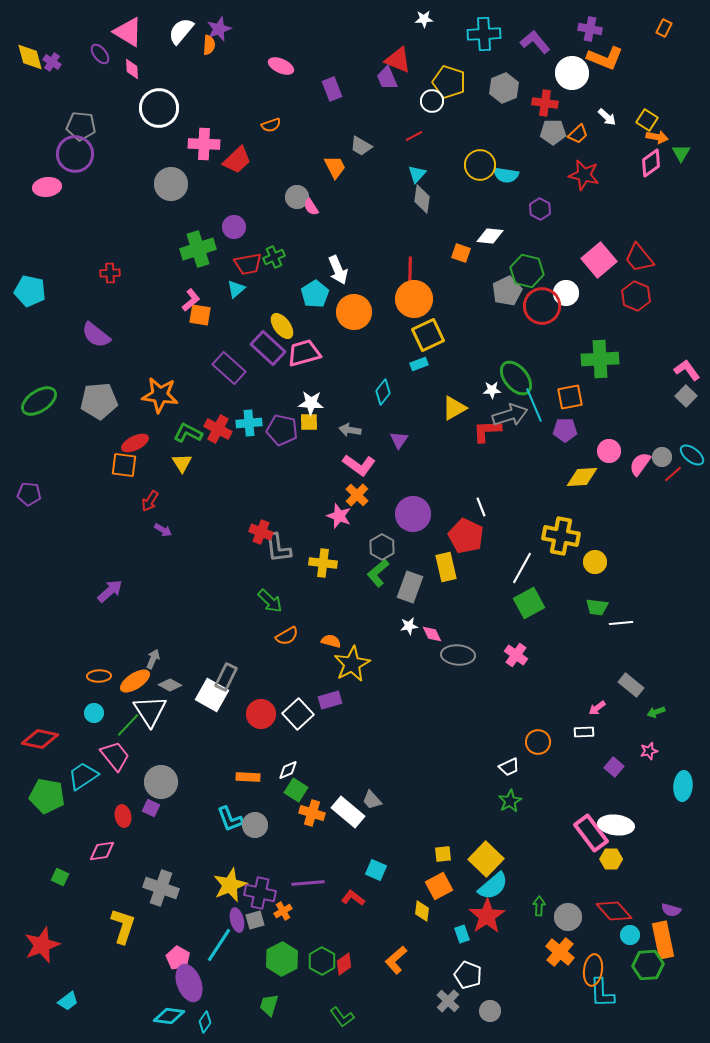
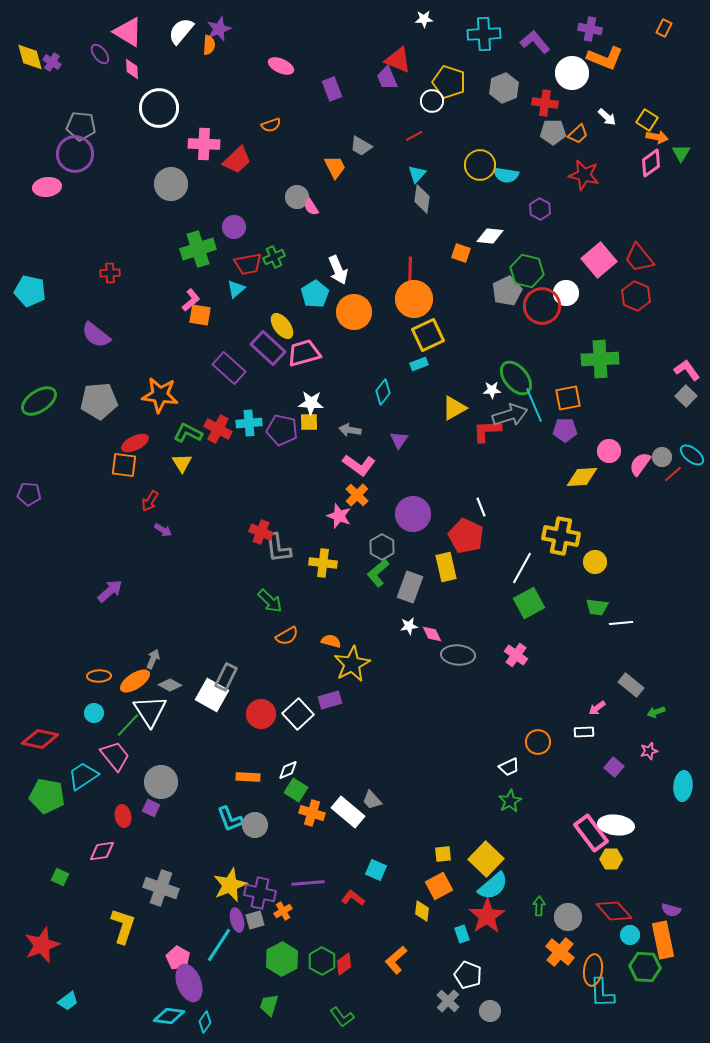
orange square at (570, 397): moved 2 px left, 1 px down
green hexagon at (648, 965): moved 3 px left, 2 px down; rotated 8 degrees clockwise
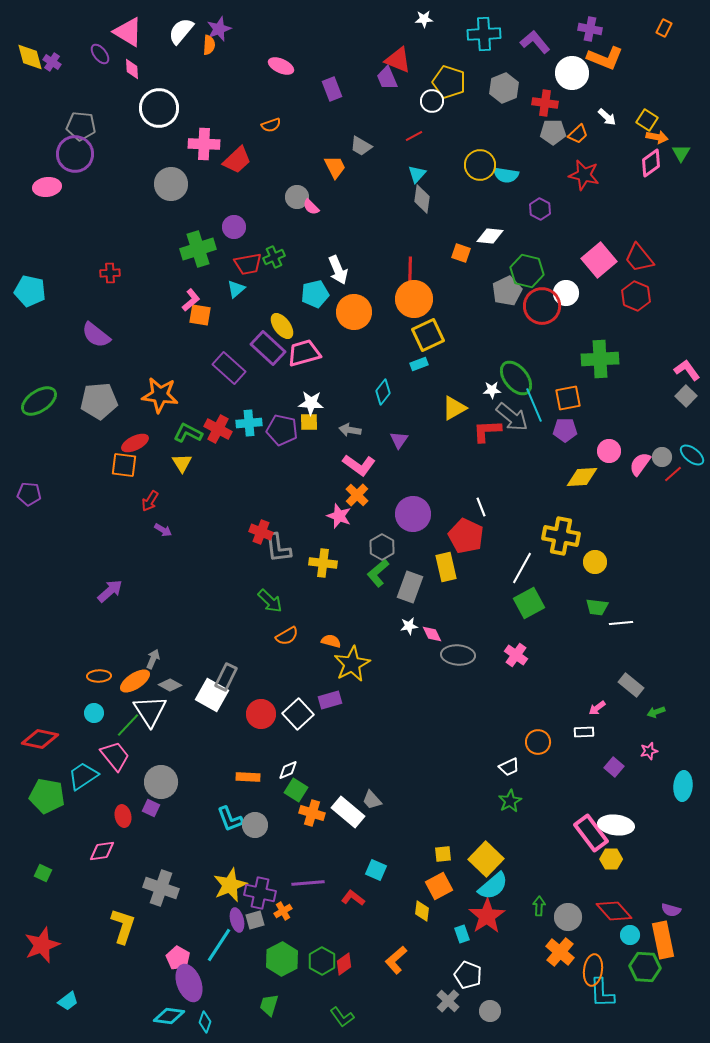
pink semicircle at (311, 207): rotated 12 degrees counterclockwise
cyan pentagon at (315, 294): rotated 20 degrees clockwise
gray arrow at (510, 415): moved 2 px right, 2 px down; rotated 56 degrees clockwise
green square at (60, 877): moved 17 px left, 4 px up
cyan diamond at (205, 1022): rotated 15 degrees counterclockwise
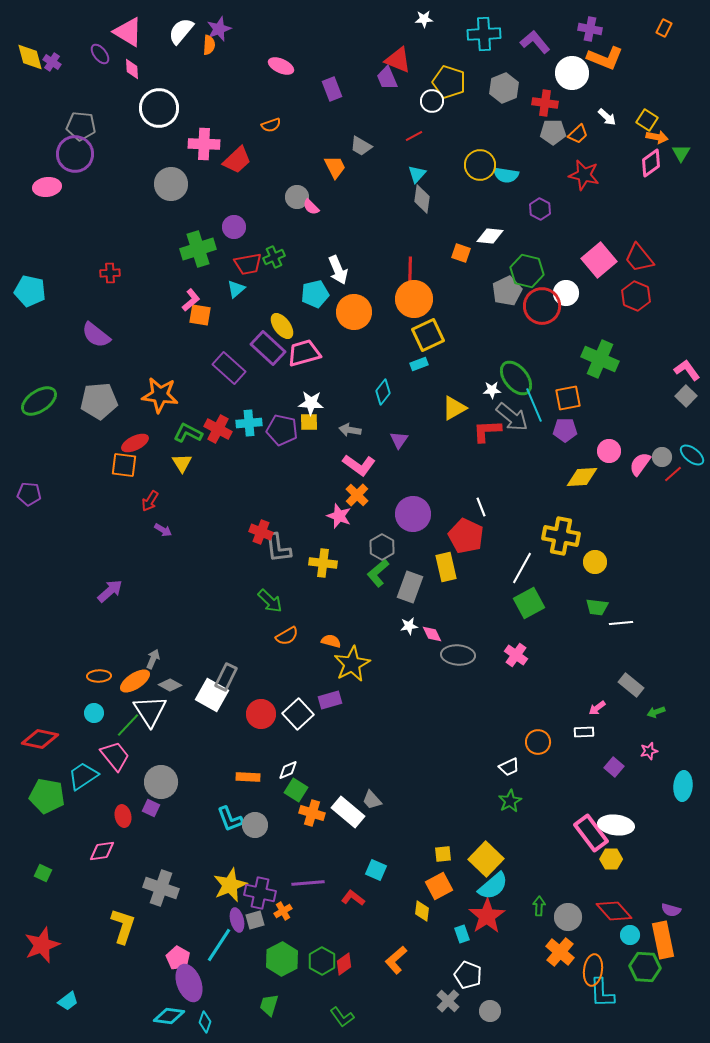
green cross at (600, 359): rotated 27 degrees clockwise
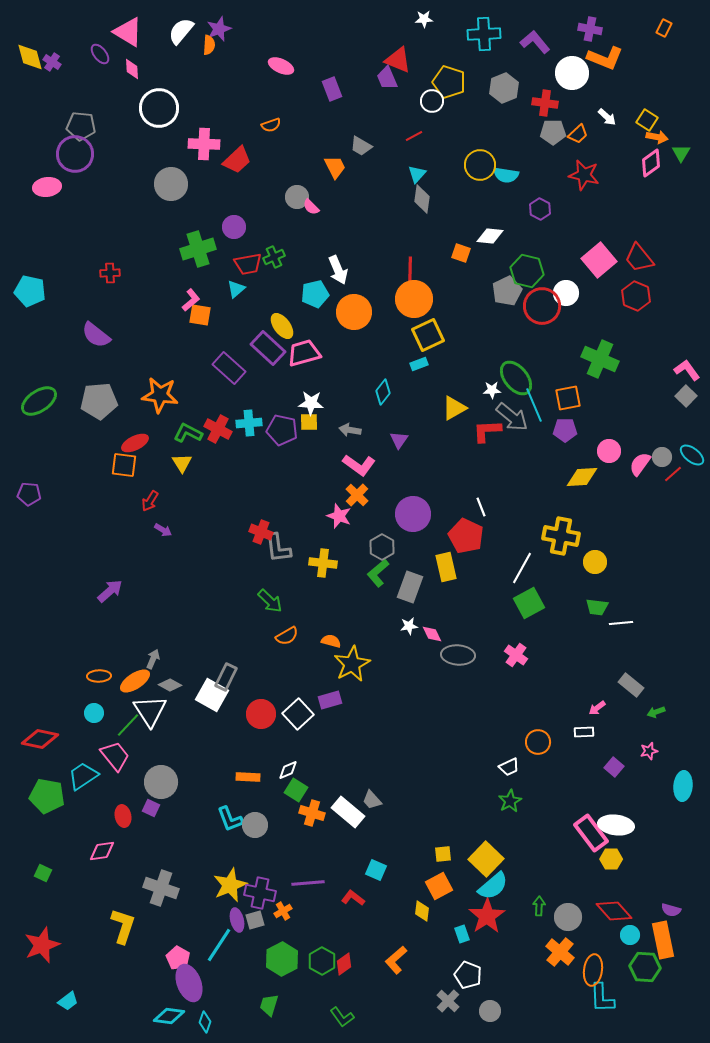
cyan L-shape at (602, 993): moved 5 px down
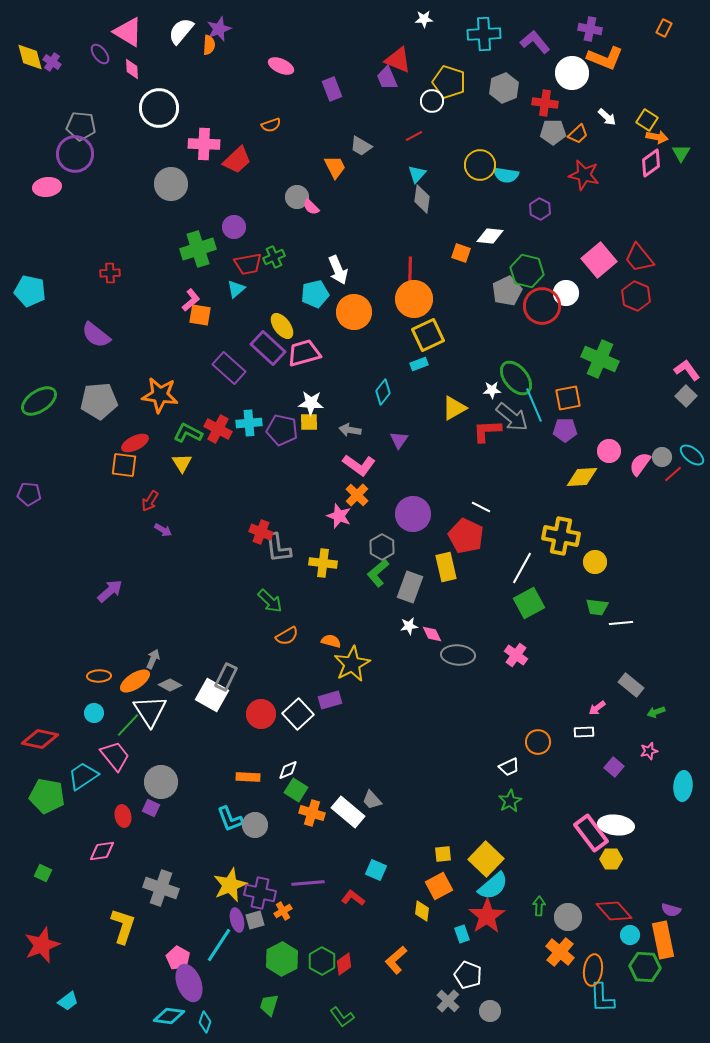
white line at (481, 507): rotated 42 degrees counterclockwise
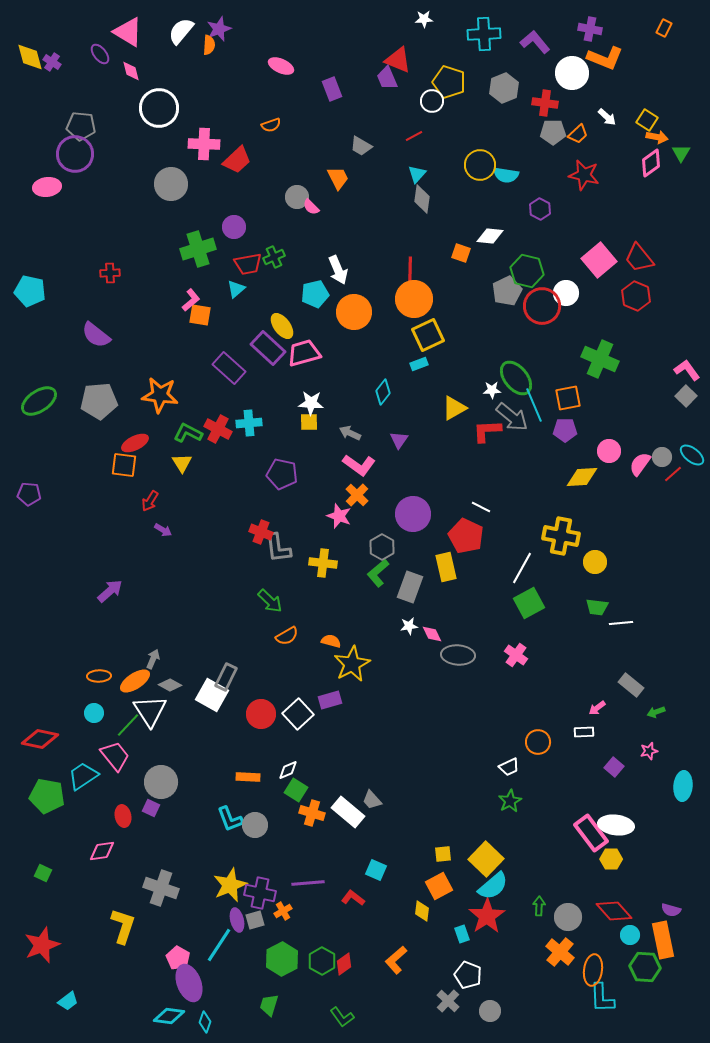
pink diamond at (132, 69): moved 1 px left, 2 px down; rotated 10 degrees counterclockwise
orange trapezoid at (335, 167): moved 3 px right, 11 px down
purple pentagon at (282, 430): moved 44 px down
gray arrow at (350, 430): moved 3 px down; rotated 15 degrees clockwise
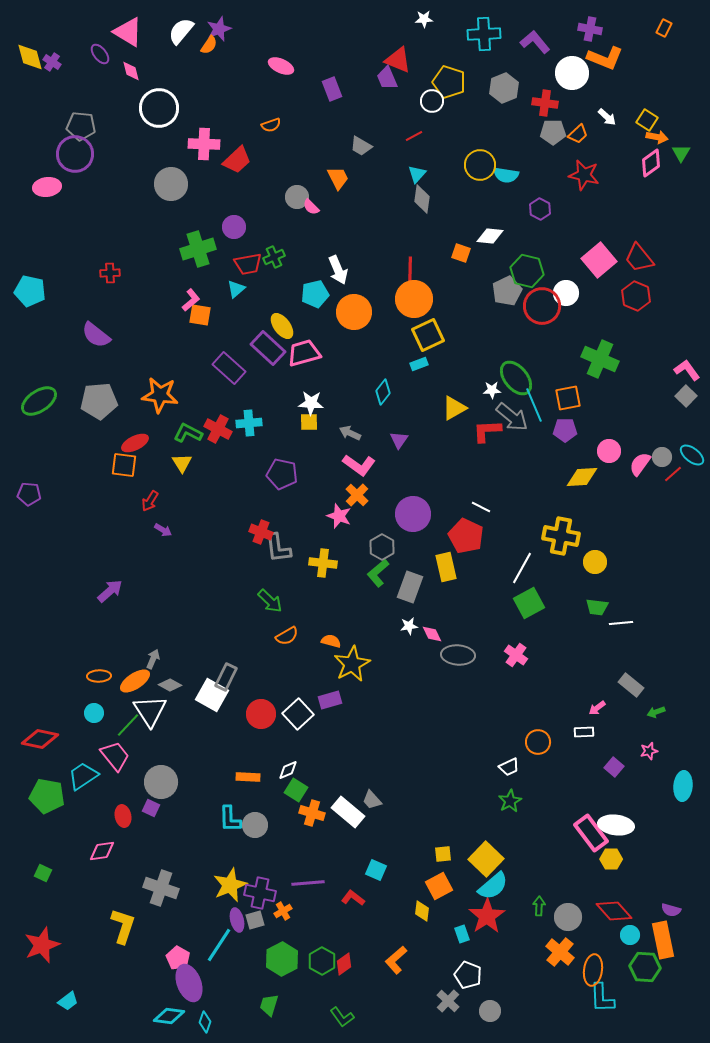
orange semicircle at (209, 45): rotated 30 degrees clockwise
cyan L-shape at (230, 819): rotated 20 degrees clockwise
